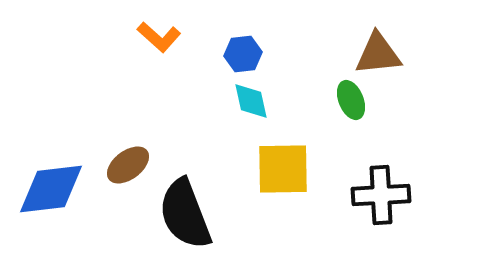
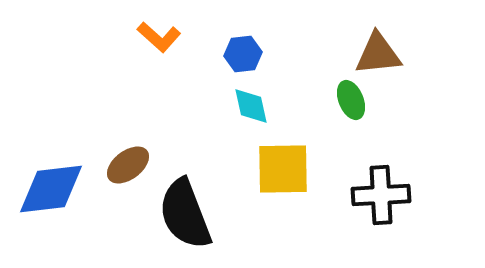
cyan diamond: moved 5 px down
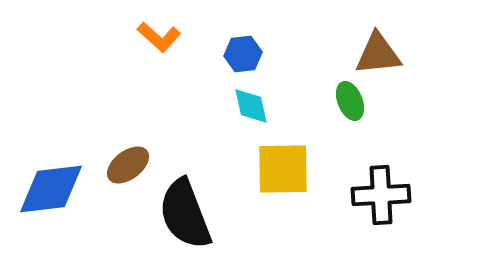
green ellipse: moved 1 px left, 1 px down
